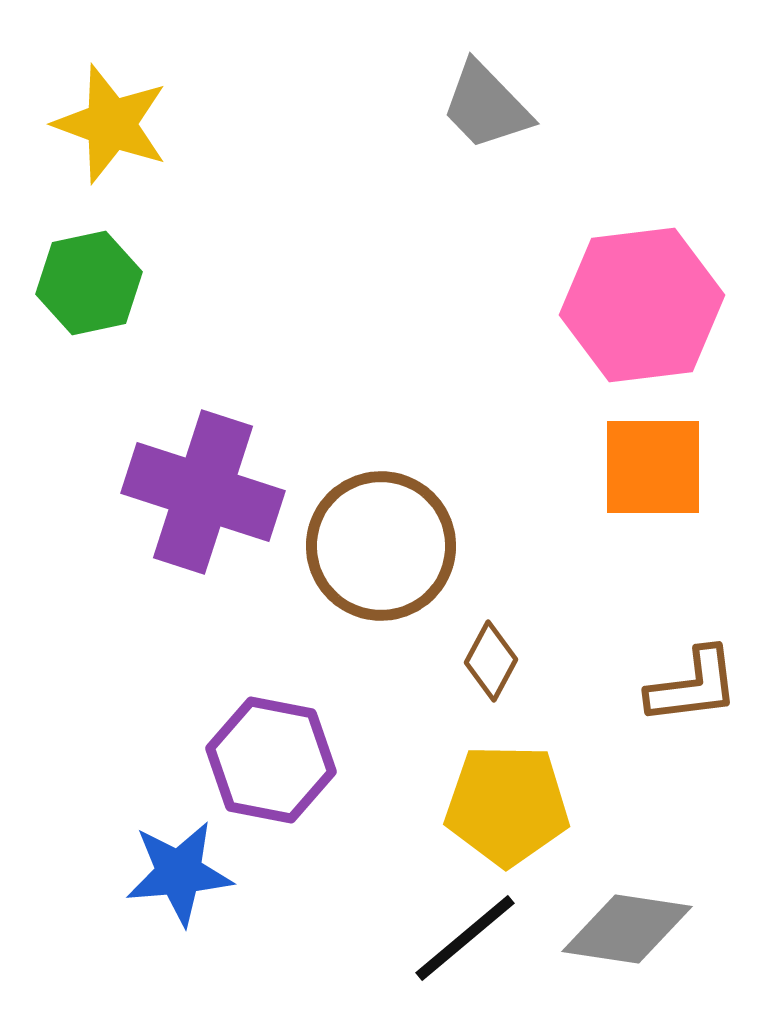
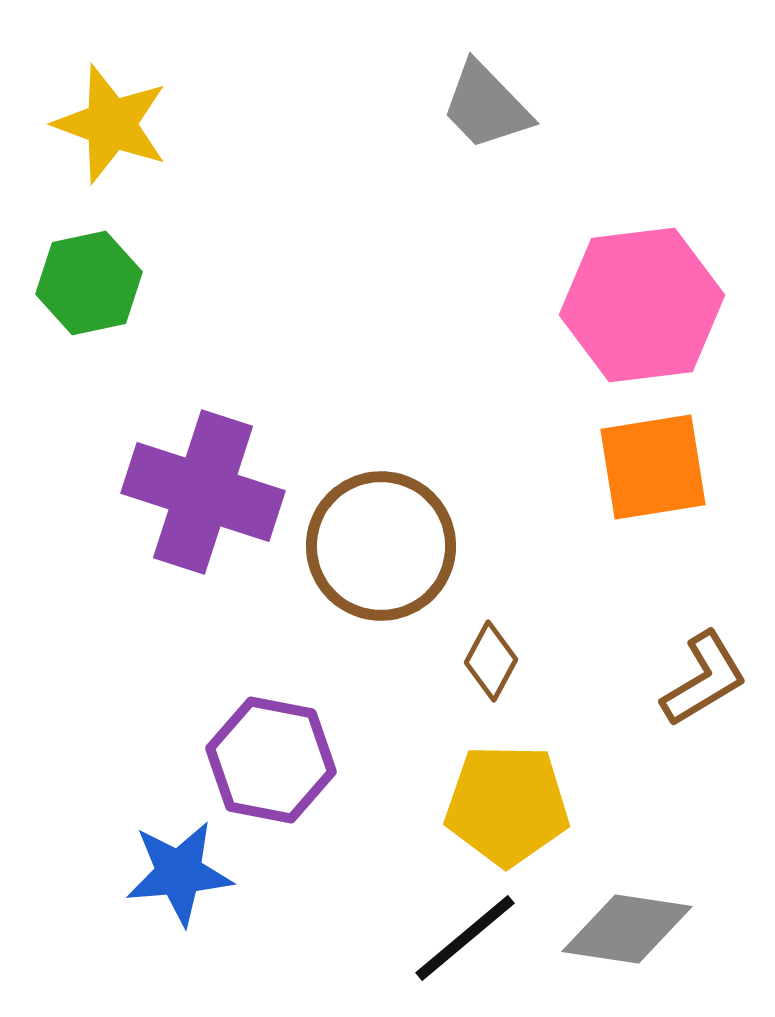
orange square: rotated 9 degrees counterclockwise
brown L-shape: moved 11 px right, 7 px up; rotated 24 degrees counterclockwise
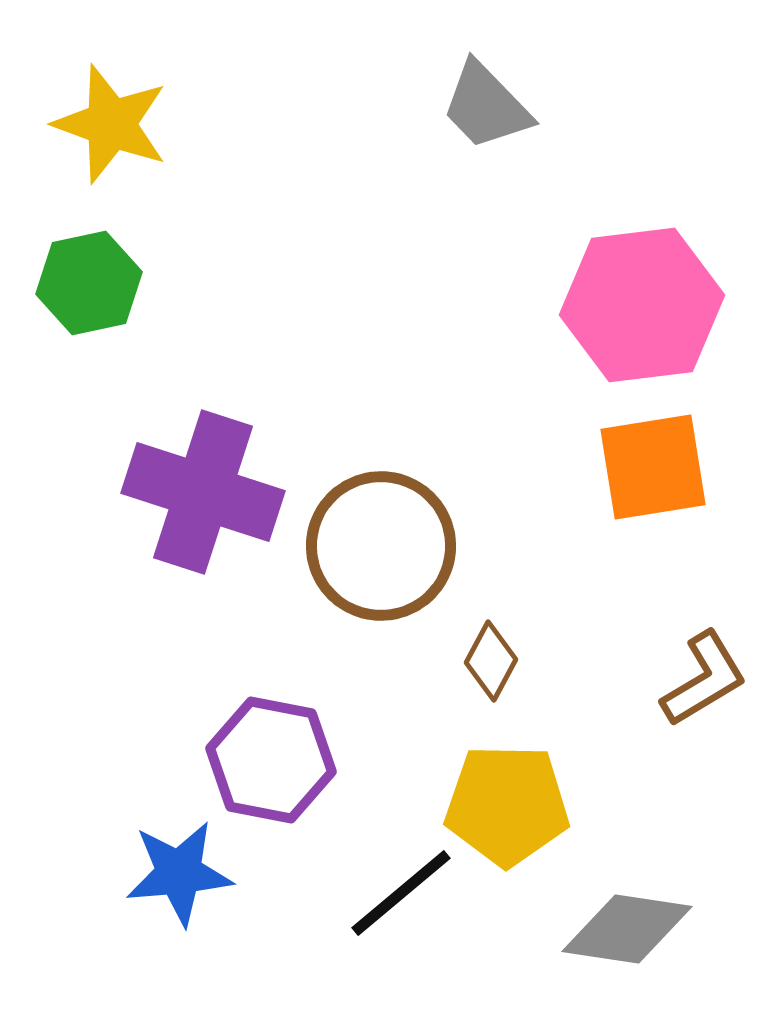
black line: moved 64 px left, 45 px up
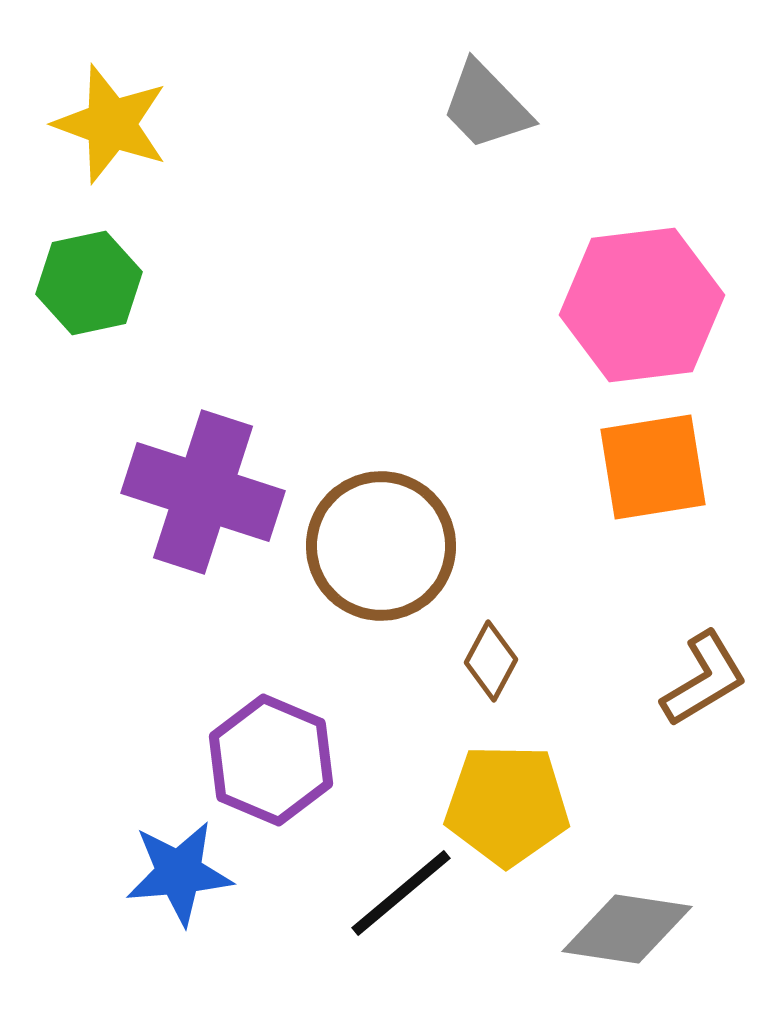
purple hexagon: rotated 12 degrees clockwise
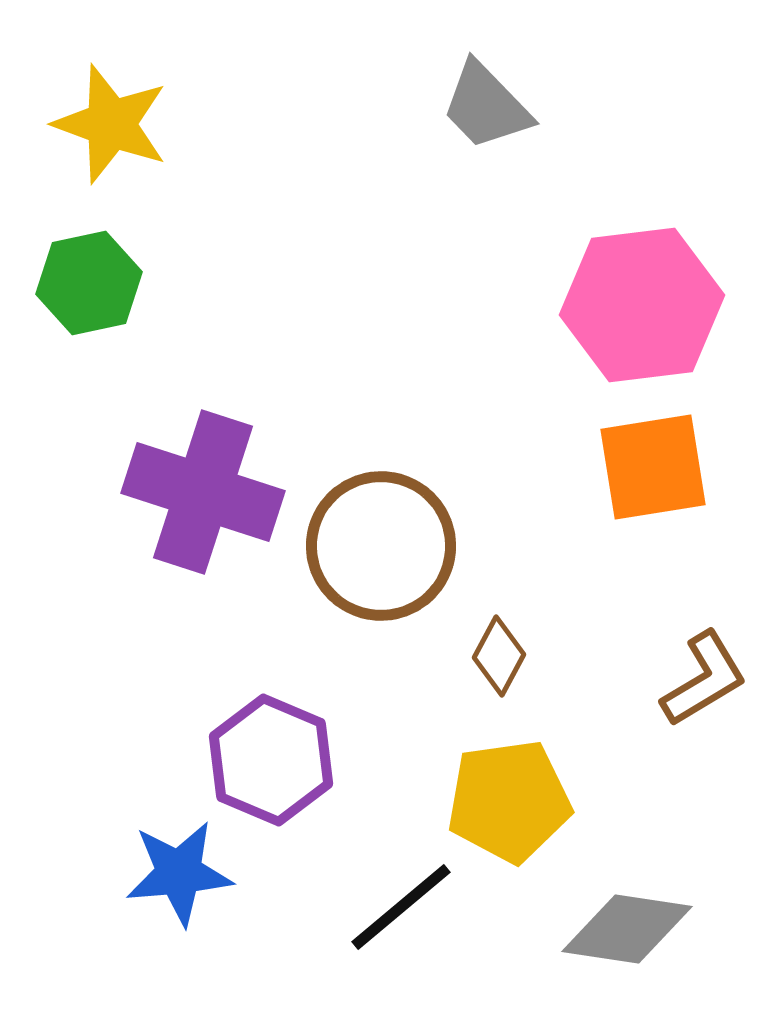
brown diamond: moved 8 px right, 5 px up
yellow pentagon: moved 2 px right, 4 px up; rotated 9 degrees counterclockwise
black line: moved 14 px down
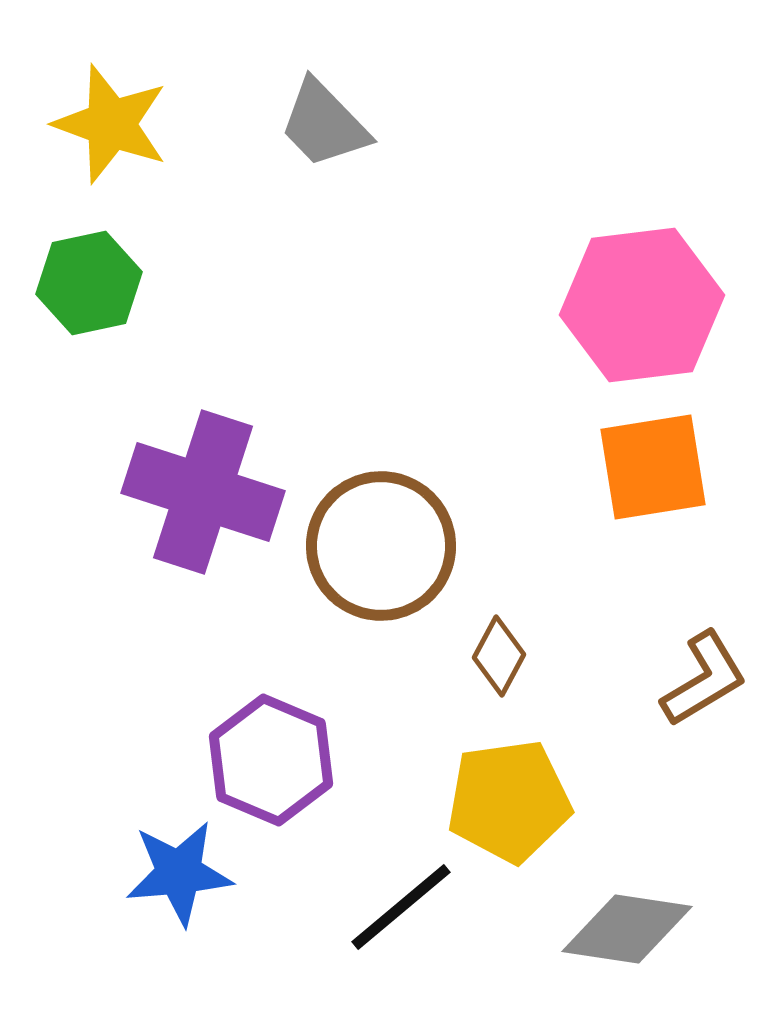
gray trapezoid: moved 162 px left, 18 px down
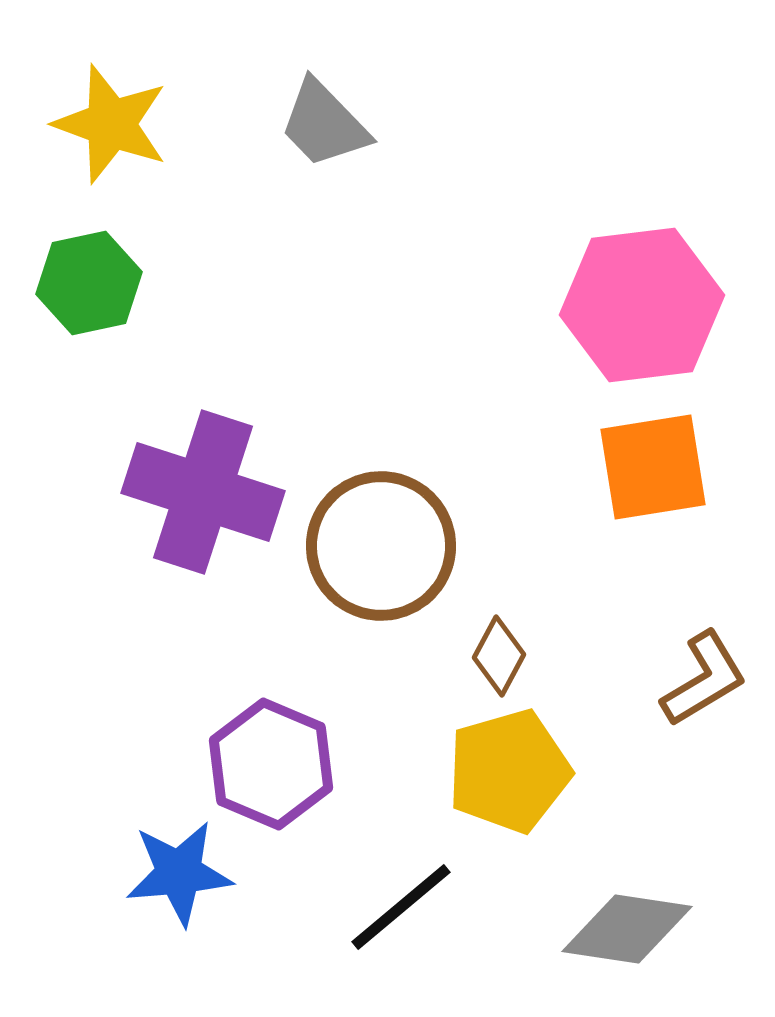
purple hexagon: moved 4 px down
yellow pentagon: moved 30 px up; rotated 8 degrees counterclockwise
